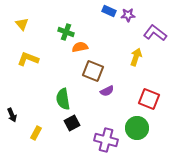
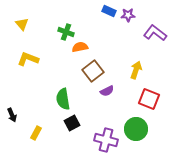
yellow arrow: moved 13 px down
brown square: rotated 30 degrees clockwise
green circle: moved 1 px left, 1 px down
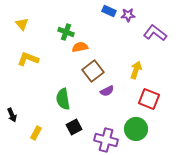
black square: moved 2 px right, 4 px down
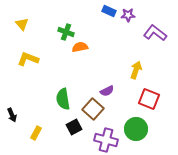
brown square: moved 38 px down; rotated 10 degrees counterclockwise
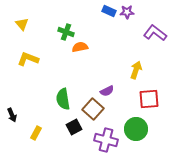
purple star: moved 1 px left, 3 px up
red square: rotated 25 degrees counterclockwise
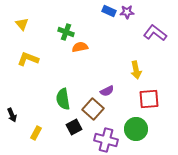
yellow arrow: rotated 150 degrees clockwise
